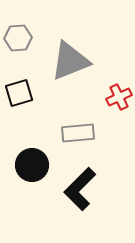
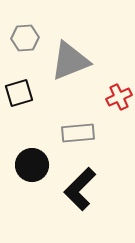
gray hexagon: moved 7 px right
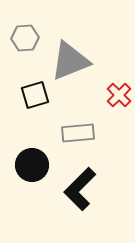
black square: moved 16 px right, 2 px down
red cross: moved 2 px up; rotated 20 degrees counterclockwise
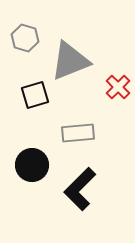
gray hexagon: rotated 20 degrees clockwise
red cross: moved 1 px left, 8 px up
